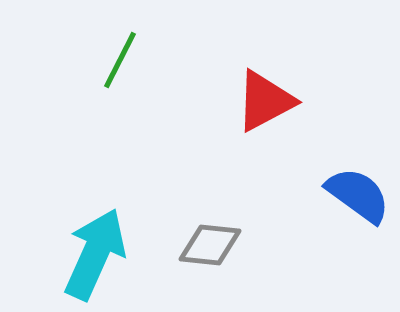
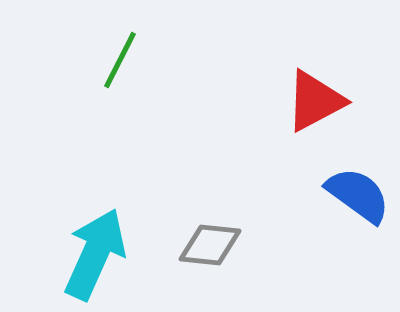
red triangle: moved 50 px right
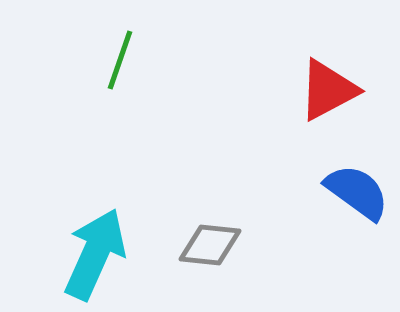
green line: rotated 8 degrees counterclockwise
red triangle: moved 13 px right, 11 px up
blue semicircle: moved 1 px left, 3 px up
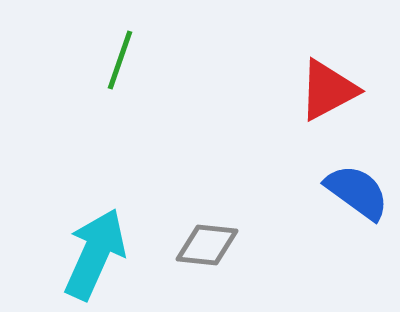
gray diamond: moved 3 px left
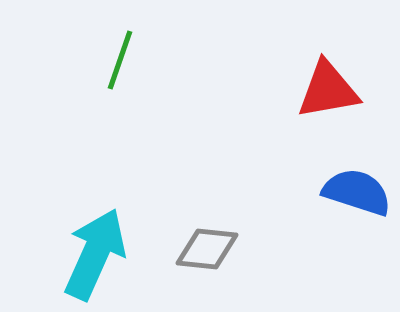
red triangle: rotated 18 degrees clockwise
blue semicircle: rotated 18 degrees counterclockwise
gray diamond: moved 4 px down
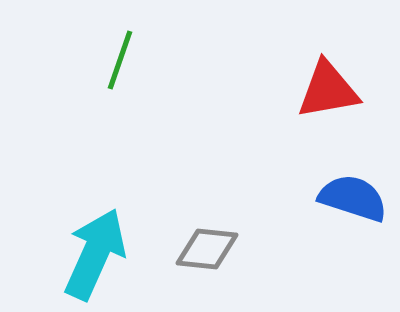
blue semicircle: moved 4 px left, 6 px down
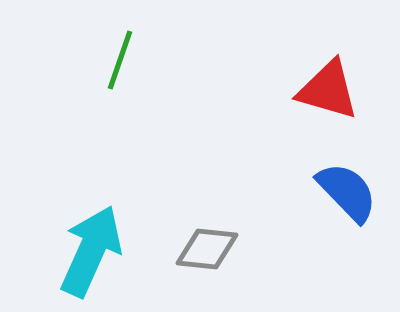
red triangle: rotated 26 degrees clockwise
blue semicircle: moved 6 px left, 6 px up; rotated 28 degrees clockwise
cyan arrow: moved 4 px left, 3 px up
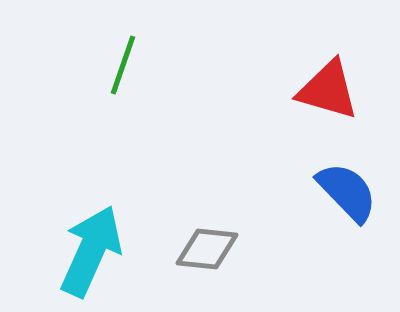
green line: moved 3 px right, 5 px down
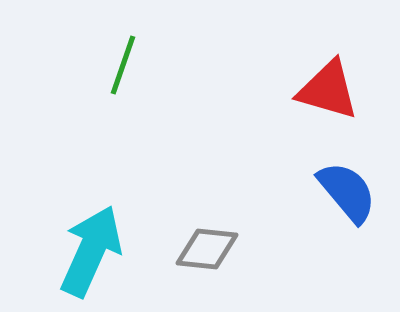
blue semicircle: rotated 4 degrees clockwise
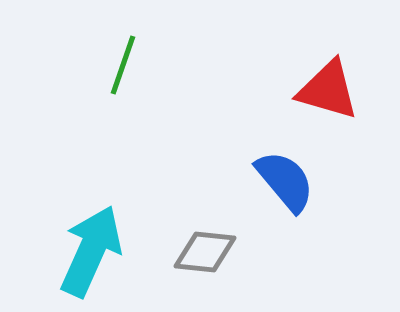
blue semicircle: moved 62 px left, 11 px up
gray diamond: moved 2 px left, 3 px down
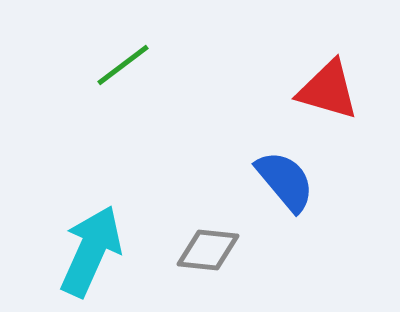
green line: rotated 34 degrees clockwise
gray diamond: moved 3 px right, 2 px up
